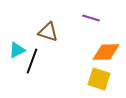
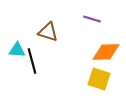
purple line: moved 1 px right, 1 px down
cyan triangle: rotated 30 degrees clockwise
black line: rotated 35 degrees counterclockwise
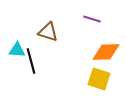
black line: moved 1 px left
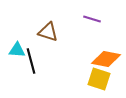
orange diamond: moved 7 px down; rotated 12 degrees clockwise
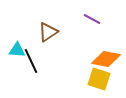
purple line: rotated 12 degrees clockwise
brown triangle: rotated 50 degrees counterclockwise
black line: rotated 10 degrees counterclockwise
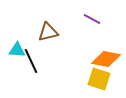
brown triangle: rotated 20 degrees clockwise
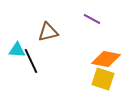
yellow square: moved 4 px right
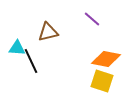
purple line: rotated 12 degrees clockwise
cyan triangle: moved 2 px up
yellow square: moved 1 px left, 2 px down
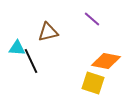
orange diamond: moved 2 px down
yellow square: moved 9 px left, 2 px down
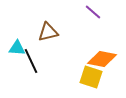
purple line: moved 1 px right, 7 px up
orange diamond: moved 4 px left, 2 px up
yellow square: moved 2 px left, 6 px up
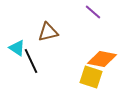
cyan triangle: rotated 30 degrees clockwise
